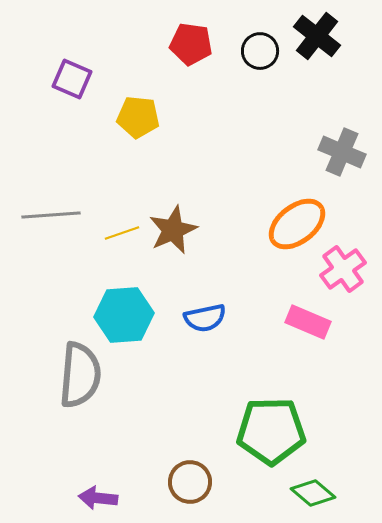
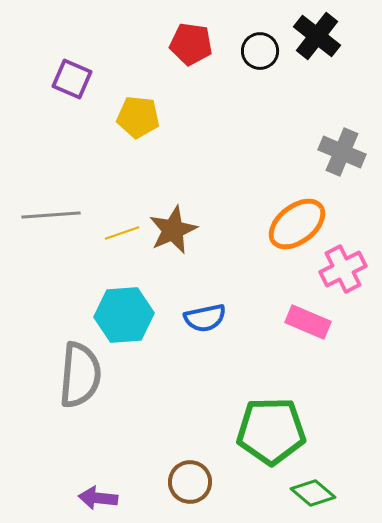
pink cross: rotated 9 degrees clockwise
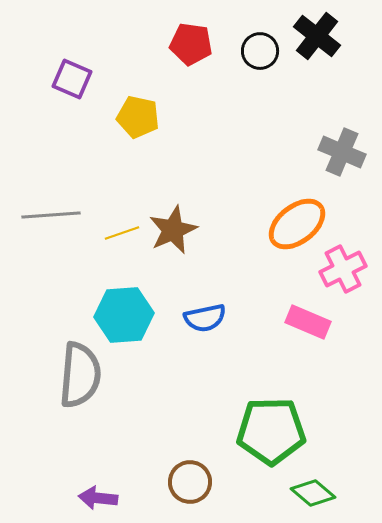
yellow pentagon: rotated 6 degrees clockwise
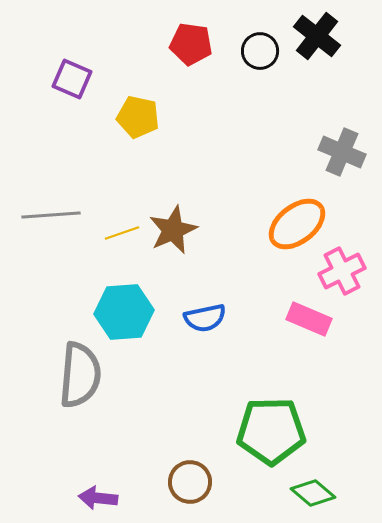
pink cross: moved 1 px left, 2 px down
cyan hexagon: moved 3 px up
pink rectangle: moved 1 px right, 3 px up
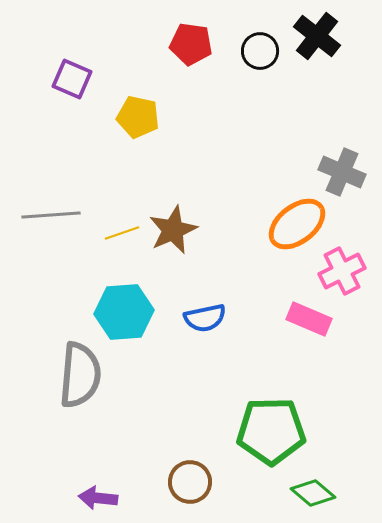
gray cross: moved 20 px down
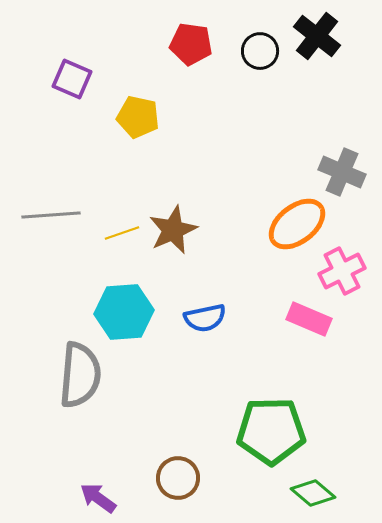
brown circle: moved 12 px left, 4 px up
purple arrow: rotated 30 degrees clockwise
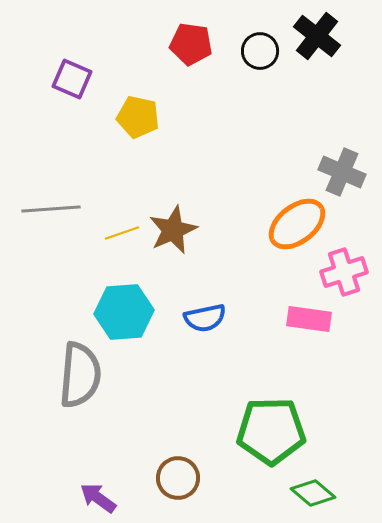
gray line: moved 6 px up
pink cross: moved 2 px right, 1 px down; rotated 9 degrees clockwise
pink rectangle: rotated 15 degrees counterclockwise
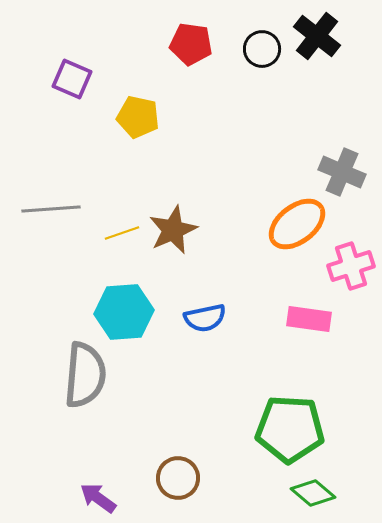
black circle: moved 2 px right, 2 px up
pink cross: moved 7 px right, 6 px up
gray semicircle: moved 5 px right
green pentagon: moved 19 px right, 2 px up; rotated 4 degrees clockwise
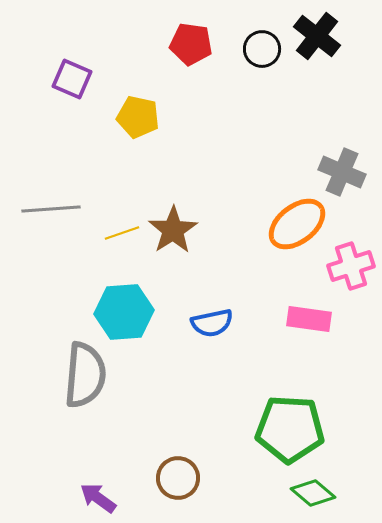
brown star: rotated 9 degrees counterclockwise
blue semicircle: moved 7 px right, 5 px down
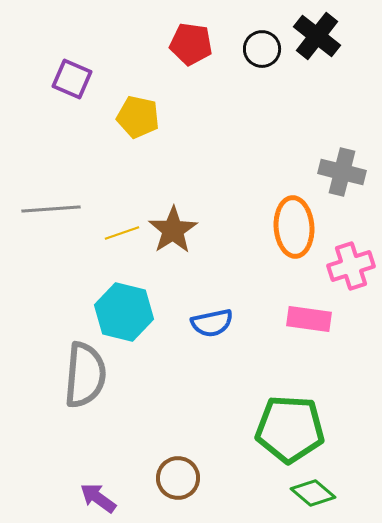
gray cross: rotated 9 degrees counterclockwise
orange ellipse: moved 3 px left, 3 px down; rotated 56 degrees counterclockwise
cyan hexagon: rotated 18 degrees clockwise
